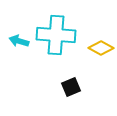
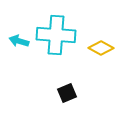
black square: moved 4 px left, 6 px down
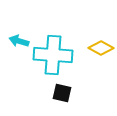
cyan cross: moved 3 px left, 20 px down
black square: moved 5 px left; rotated 36 degrees clockwise
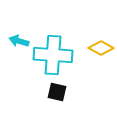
black square: moved 5 px left, 1 px up
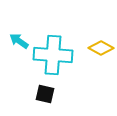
cyan arrow: rotated 18 degrees clockwise
black square: moved 12 px left, 2 px down
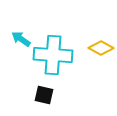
cyan arrow: moved 2 px right, 2 px up
black square: moved 1 px left, 1 px down
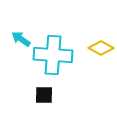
black square: rotated 12 degrees counterclockwise
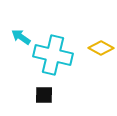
cyan arrow: moved 2 px up
cyan cross: rotated 9 degrees clockwise
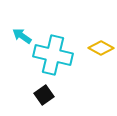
cyan arrow: moved 1 px right, 1 px up
black square: rotated 36 degrees counterclockwise
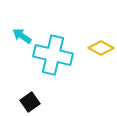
black square: moved 14 px left, 7 px down
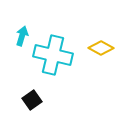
cyan arrow: rotated 72 degrees clockwise
black square: moved 2 px right, 2 px up
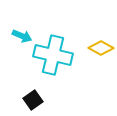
cyan arrow: rotated 96 degrees clockwise
black square: moved 1 px right
